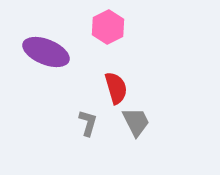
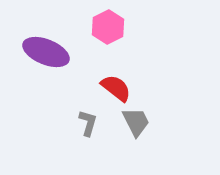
red semicircle: rotated 36 degrees counterclockwise
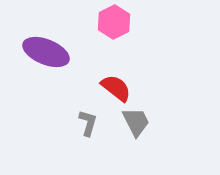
pink hexagon: moved 6 px right, 5 px up
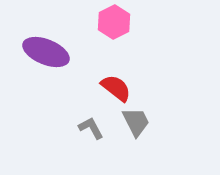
gray L-shape: moved 3 px right, 5 px down; rotated 44 degrees counterclockwise
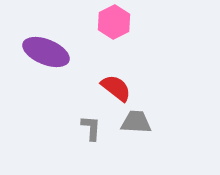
gray trapezoid: rotated 60 degrees counterclockwise
gray L-shape: rotated 32 degrees clockwise
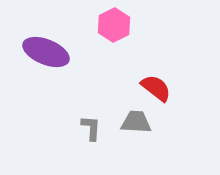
pink hexagon: moved 3 px down
red semicircle: moved 40 px right
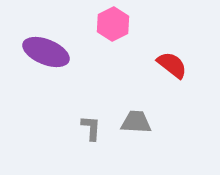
pink hexagon: moved 1 px left, 1 px up
red semicircle: moved 16 px right, 23 px up
